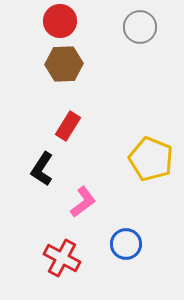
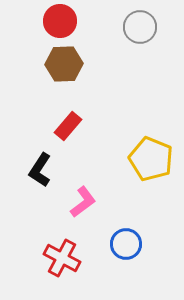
red rectangle: rotated 8 degrees clockwise
black L-shape: moved 2 px left, 1 px down
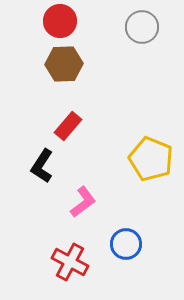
gray circle: moved 2 px right
black L-shape: moved 2 px right, 4 px up
red cross: moved 8 px right, 4 px down
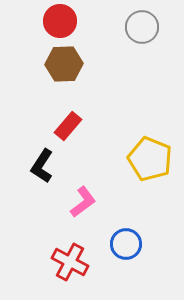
yellow pentagon: moved 1 px left
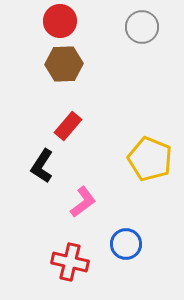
red cross: rotated 15 degrees counterclockwise
